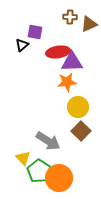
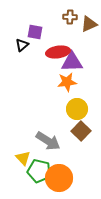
yellow circle: moved 1 px left, 2 px down
green pentagon: rotated 20 degrees counterclockwise
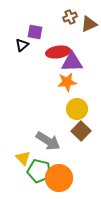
brown cross: rotated 24 degrees counterclockwise
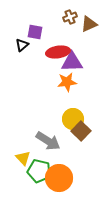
yellow circle: moved 4 px left, 10 px down
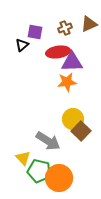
brown cross: moved 5 px left, 11 px down
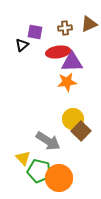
brown cross: rotated 16 degrees clockwise
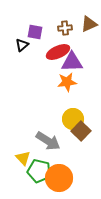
red ellipse: rotated 15 degrees counterclockwise
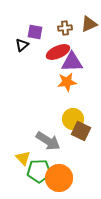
brown square: rotated 18 degrees counterclockwise
green pentagon: rotated 15 degrees counterclockwise
